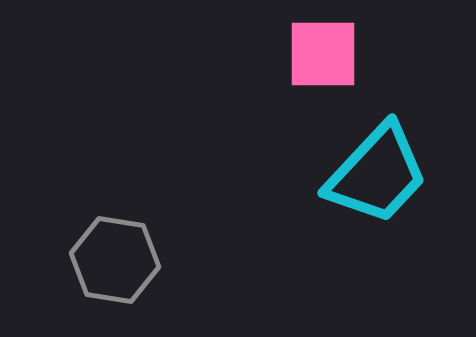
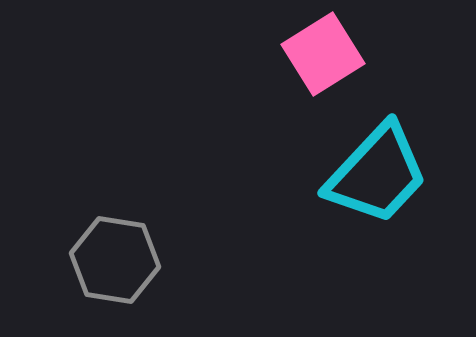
pink square: rotated 32 degrees counterclockwise
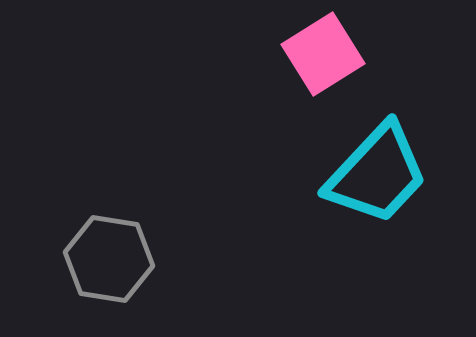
gray hexagon: moved 6 px left, 1 px up
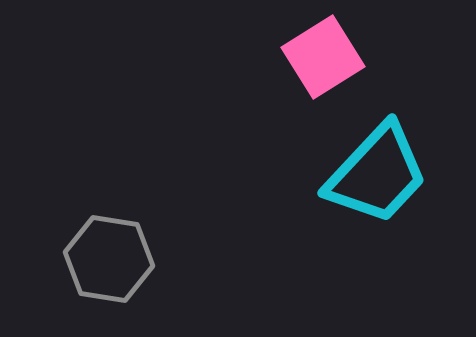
pink square: moved 3 px down
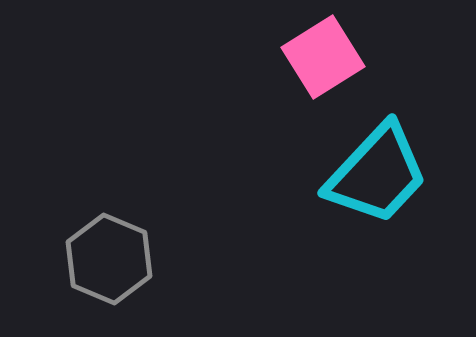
gray hexagon: rotated 14 degrees clockwise
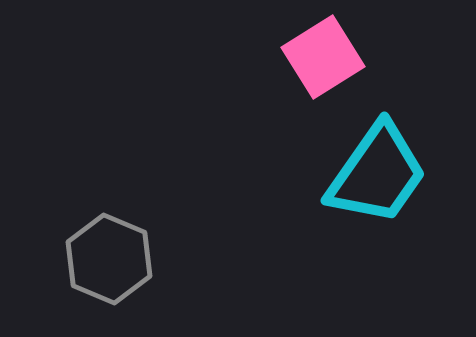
cyan trapezoid: rotated 8 degrees counterclockwise
